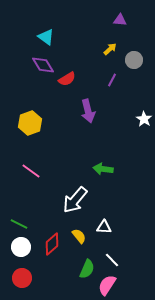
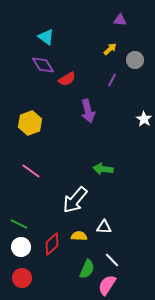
gray circle: moved 1 px right
yellow semicircle: rotated 49 degrees counterclockwise
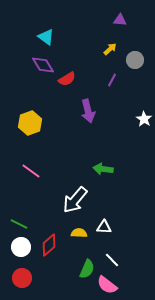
yellow semicircle: moved 3 px up
red diamond: moved 3 px left, 1 px down
pink semicircle: rotated 85 degrees counterclockwise
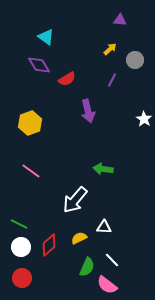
purple diamond: moved 4 px left
yellow semicircle: moved 5 px down; rotated 28 degrees counterclockwise
green semicircle: moved 2 px up
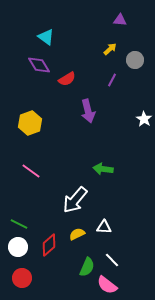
yellow semicircle: moved 2 px left, 4 px up
white circle: moved 3 px left
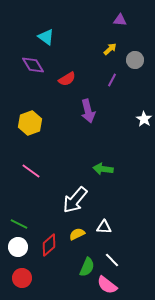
purple diamond: moved 6 px left
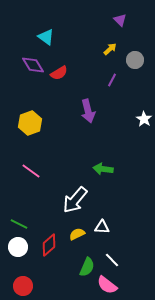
purple triangle: rotated 40 degrees clockwise
red semicircle: moved 8 px left, 6 px up
white triangle: moved 2 px left
red circle: moved 1 px right, 8 px down
